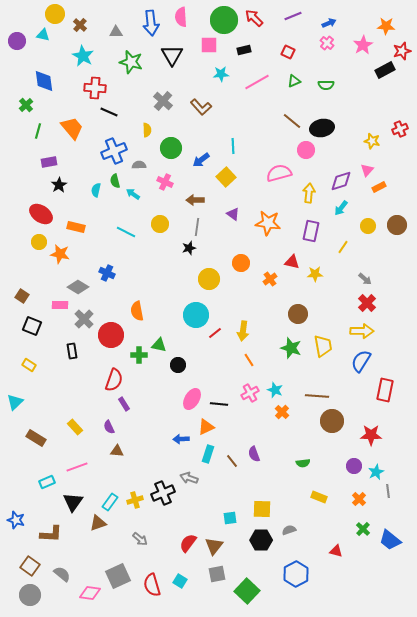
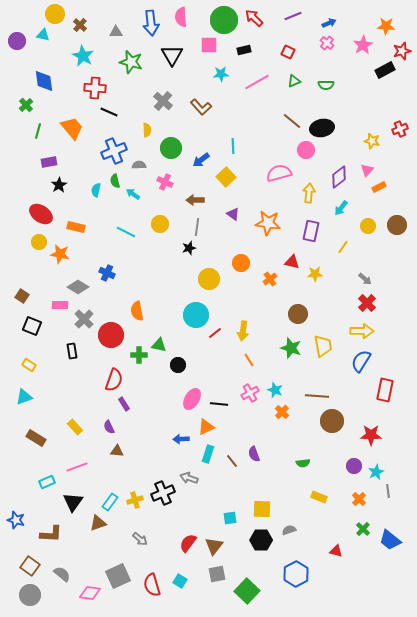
purple diamond at (341, 181): moved 2 px left, 4 px up; rotated 20 degrees counterclockwise
cyan triangle at (15, 402): moved 9 px right, 5 px up; rotated 24 degrees clockwise
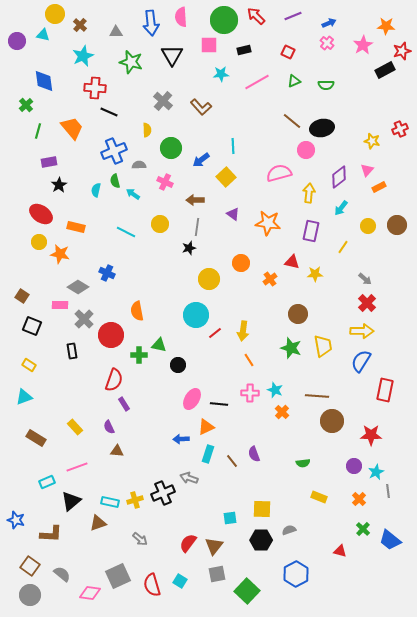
red arrow at (254, 18): moved 2 px right, 2 px up
cyan star at (83, 56): rotated 20 degrees clockwise
pink cross at (250, 393): rotated 30 degrees clockwise
black triangle at (73, 502): moved 2 px left, 1 px up; rotated 15 degrees clockwise
cyan rectangle at (110, 502): rotated 66 degrees clockwise
red triangle at (336, 551): moved 4 px right
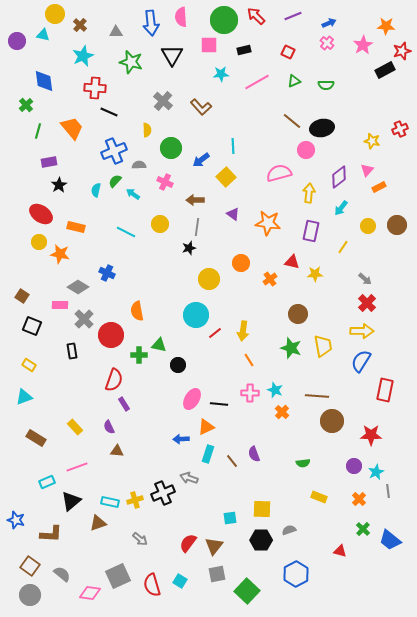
green semicircle at (115, 181): rotated 56 degrees clockwise
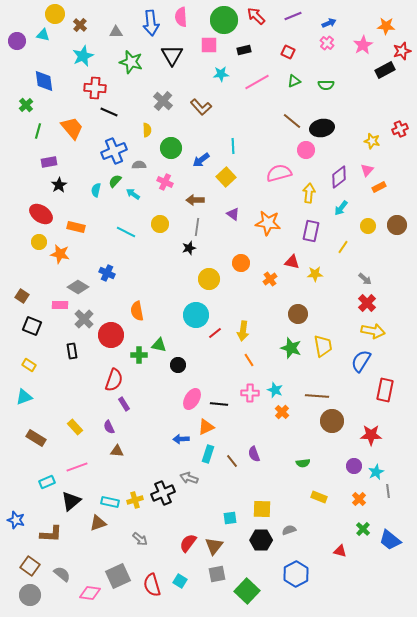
yellow arrow at (362, 331): moved 11 px right; rotated 10 degrees clockwise
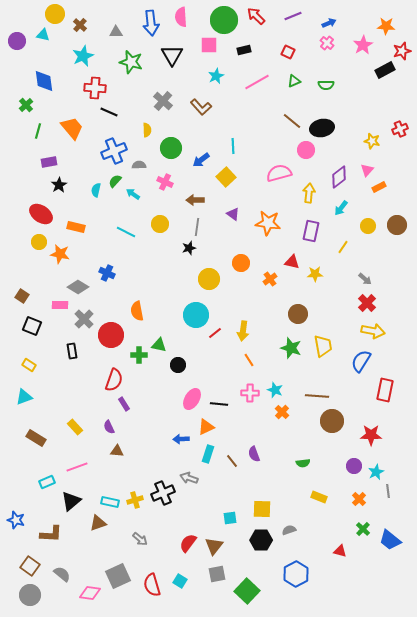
cyan star at (221, 74): moved 5 px left, 2 px down; rotated 21 degrees counterclockwise
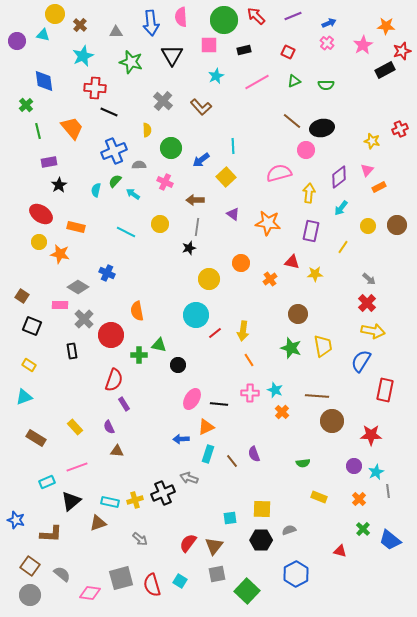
green line at (38, 131): rotated 28 degrees counterclockwise
gray arrow at (365, 279): moved 4 px right
gray square at (118, 576): moved 3 px right, 2 px down; rotated 10 degrees clockwise
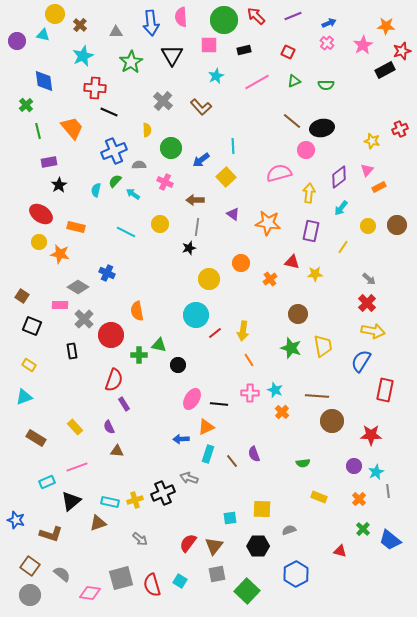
green star at (131, 62): rotated 25 degrees clockwise
brown L-shape at (51, 534): rotated 15 degrees clockwise
black hexagon at (261, 540): moved 3 px left, 6 px down
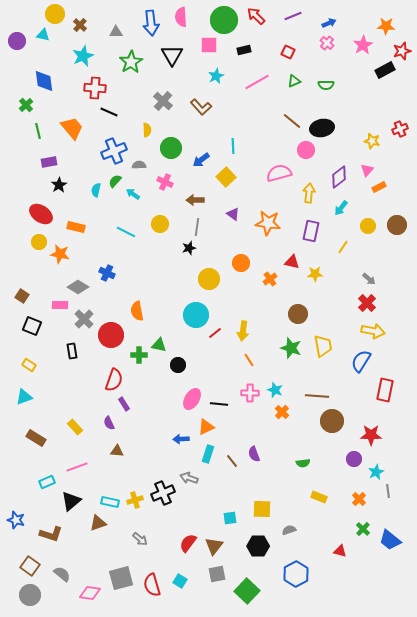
purple semicircle at (109, 427): moved 4 px up
purple circle at (354, 466): moved 7 px up
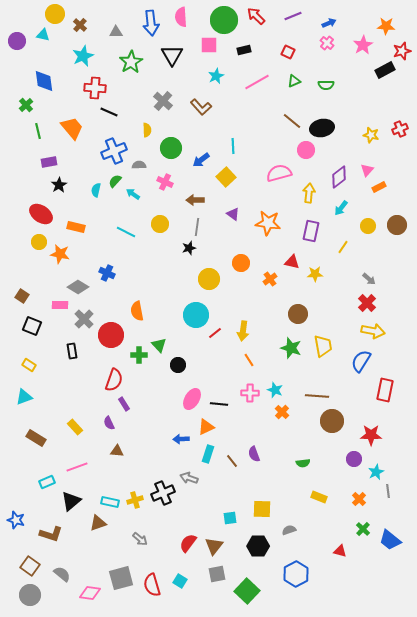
yellow star at (372, 141): moved 1 px left, 6 px up
green triangle at (159, 345): rotated 35 degrees clockwise
